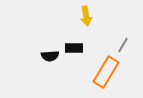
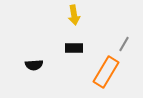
yellow arrow: moved 12 px left, 1 px up
gray line: moved 1 px right, 1 px up
black semicircle: moved 16 px left, 9 px down
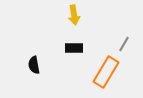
black semicircle: rotated 84 degrees clockwise
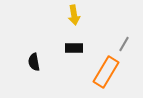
black semicircle: moved 3 px up
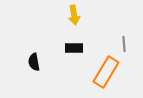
gray line: rotated 35 degrees counterclockwise
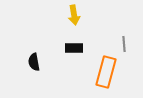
orange rectangle: rotated 16 degrees counterclockwise
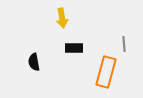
yellow arrow: moved 12 px left, 3 px down
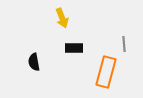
yellow arrow: rotated 12 degrees counterclockwise
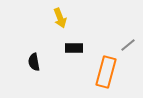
yellow arrow: moved 2 px left
gray line: moved 4 px right, 1 px down; rotated 56 degrees clockwise
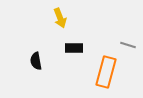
gray line: rotated 56 degrees clockwise
black semicircle: moved 2 px right, 1 px up
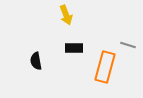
yellow arrow: moved 6 px right, 3 px up
orange rectangle: moved 1 px left, 5 px up
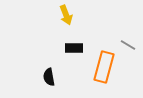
gray line: rotated 14 degrees clockwise
black semicircle: moved 13 px right, 16 px down
orange rectangle: moved 1 px left
